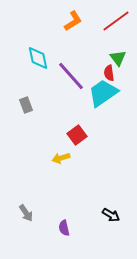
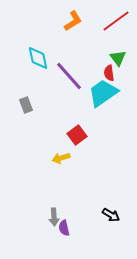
purple line: moved 2 px left
gray arrow: moved 28 px right, 4 px down; rotated 30 degrees clockwise
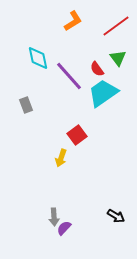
red line: moved 5 px down
red semicircle: moved 12 px left, 4 px up; rotated 28 degrees counterclockwise
yellow arrow: rotated 54 degrees counterclockwise
black arrow: moved 5 px right, 1 px down
purple semicircle: rotated 56 degrees clockwise
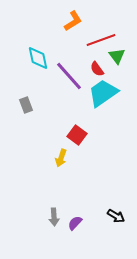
red line: moved 15 px left, 14 px down; rotated 16 degrees clockwise
green triangle: moved 1 px left, 2 px up
red square: rotated 18 degrees counterclockwise
purple semicircle: moved 11 px right, 5 px up
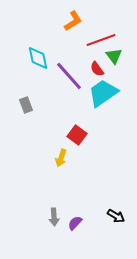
green triangle: moved 3 px left
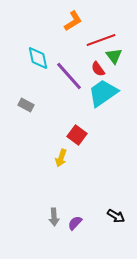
red semicircle: moved 1 px right
gray rectangle: rotated 42 degrees counterclockwise
